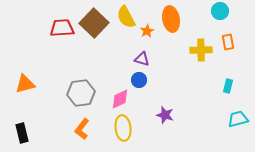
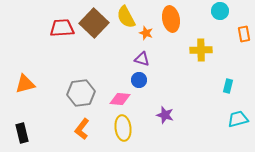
orange star: moved 1 px left, 2 px down; rotated 24 degrees counterclockwise
orange rectangle: moved 16 px right, 8 px up
pink diamond: rotated 30 degrees clockwise
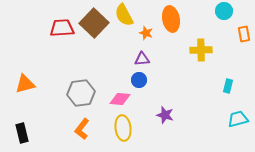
cyan circle: moved 4 px right
yellow semicircle: moved 2 px left, 2 px up
purple triangle: rotated 21 degrees counterclockwise
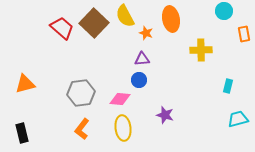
yellow semicircle: moved 1 px right, 1 px down
red trapezoid: rotated 45 degrees clockwise
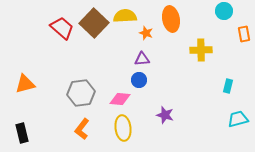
yellow semicircle: rotated 115 degrees clockwise
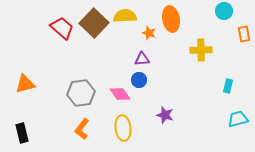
orange star: moved 3 px right
pink diamond: moved 5 px up; rotated 50 degrees clockwise
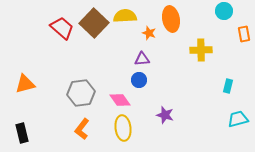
pink diamond: moved 6 px down
